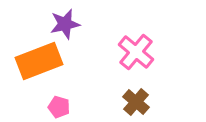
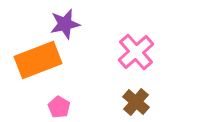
pink cross: rotated 9 degrees clockwise
orange rectangle: moved 1 px left, 1 px up
pink pentagon: rotated 15 degrees clockwise
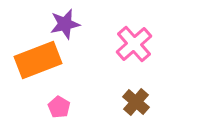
pink cross: moved 2 px left, 8 px up
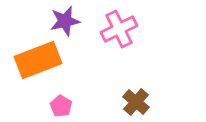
purple star: moved 3 px up
pink cross: moved 15 px left, 15 px up; rotated 15 degrees clockwise
pink pentagon: moved 2 px right, 1 px up
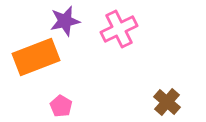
orange rectangle: moved 2 px left, 3 px up
brown cross: moved 31 px right
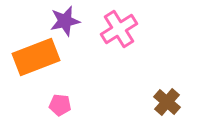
pink cross: rotated 6 degrees counterclockwise
pink pentagon: moved 1 px left, 1 px up; rotated 25 degrees counterclockwise
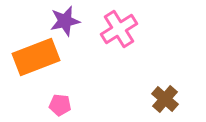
brown cross: moved 2 px left, 3 px up
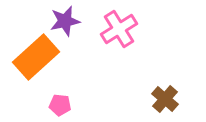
orange rectangle: rotated 21 degrees counterclockwise
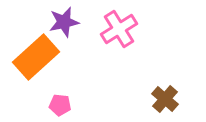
purple star: moved 1 px left, 1 px down
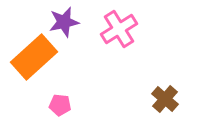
orange rectangle: moved 2 px left
